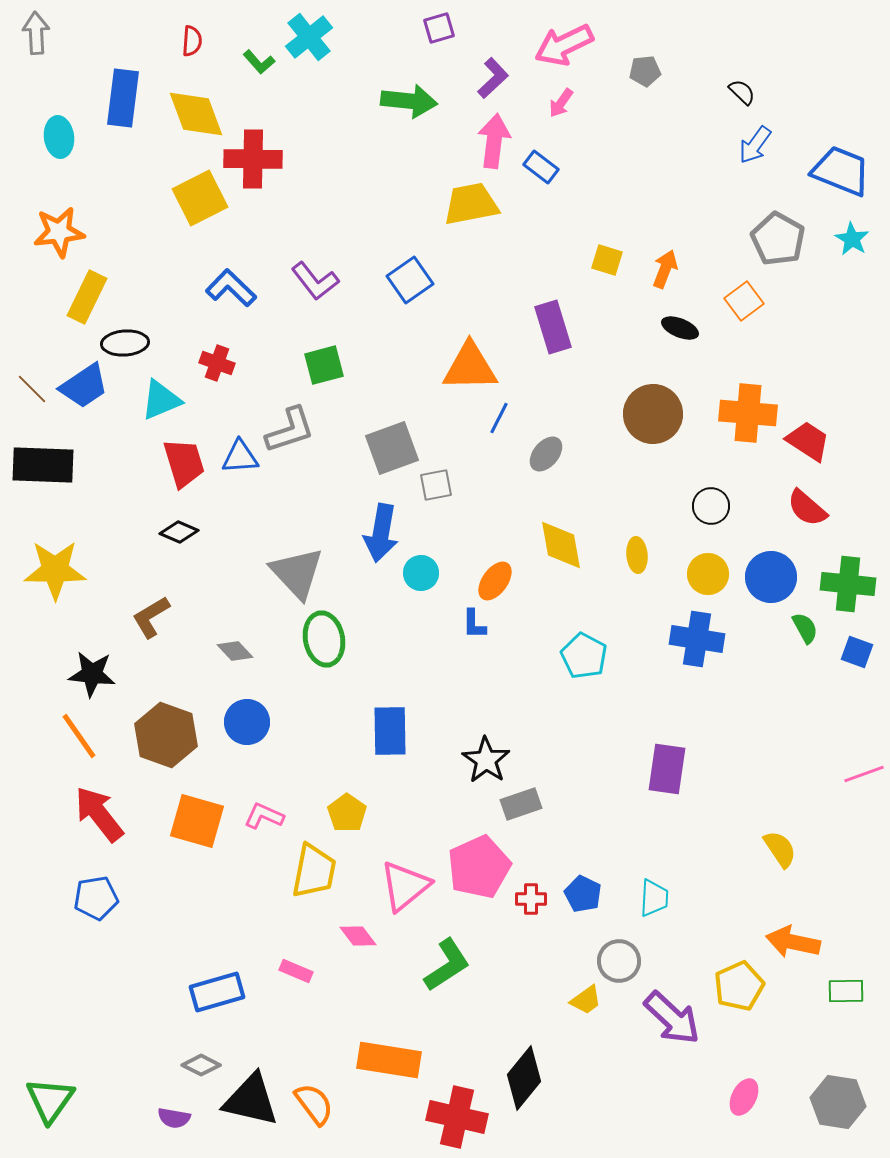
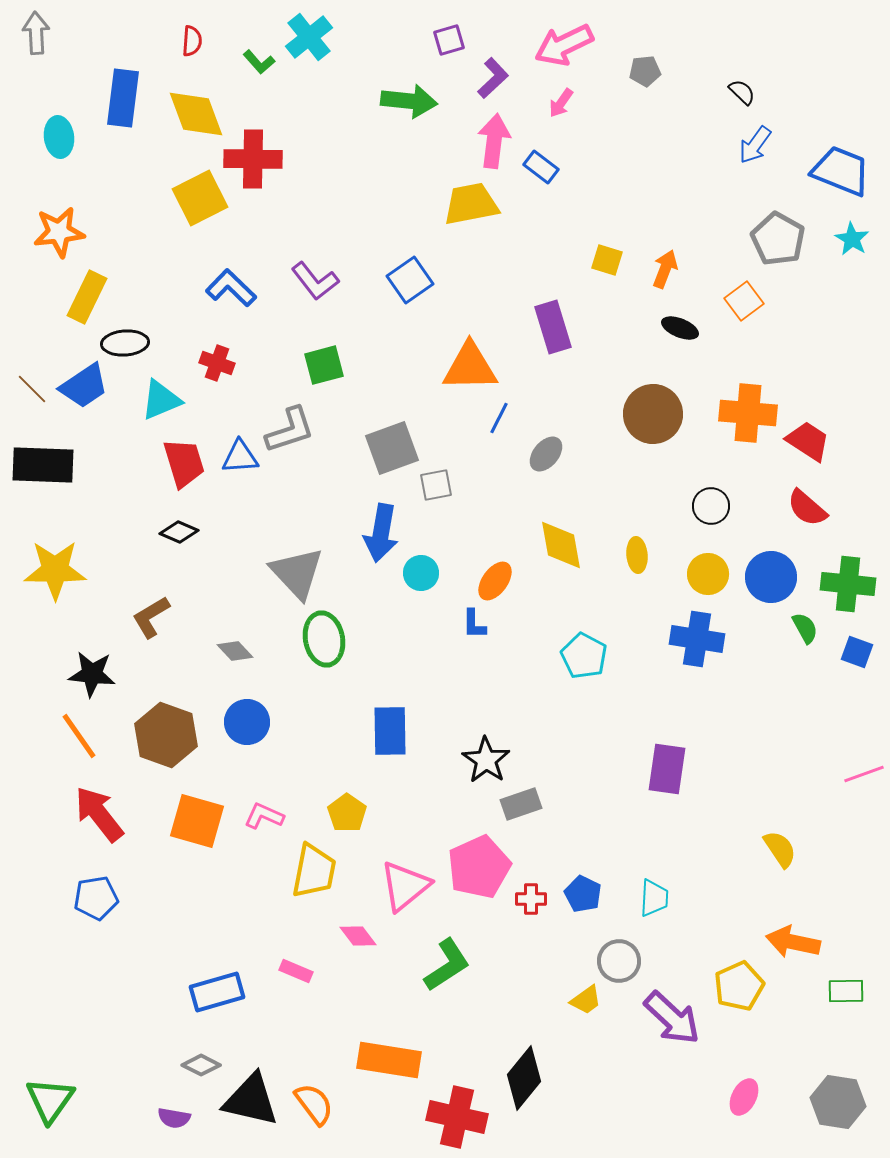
purple square at (439, 28): moved 10 px right, 12 px down
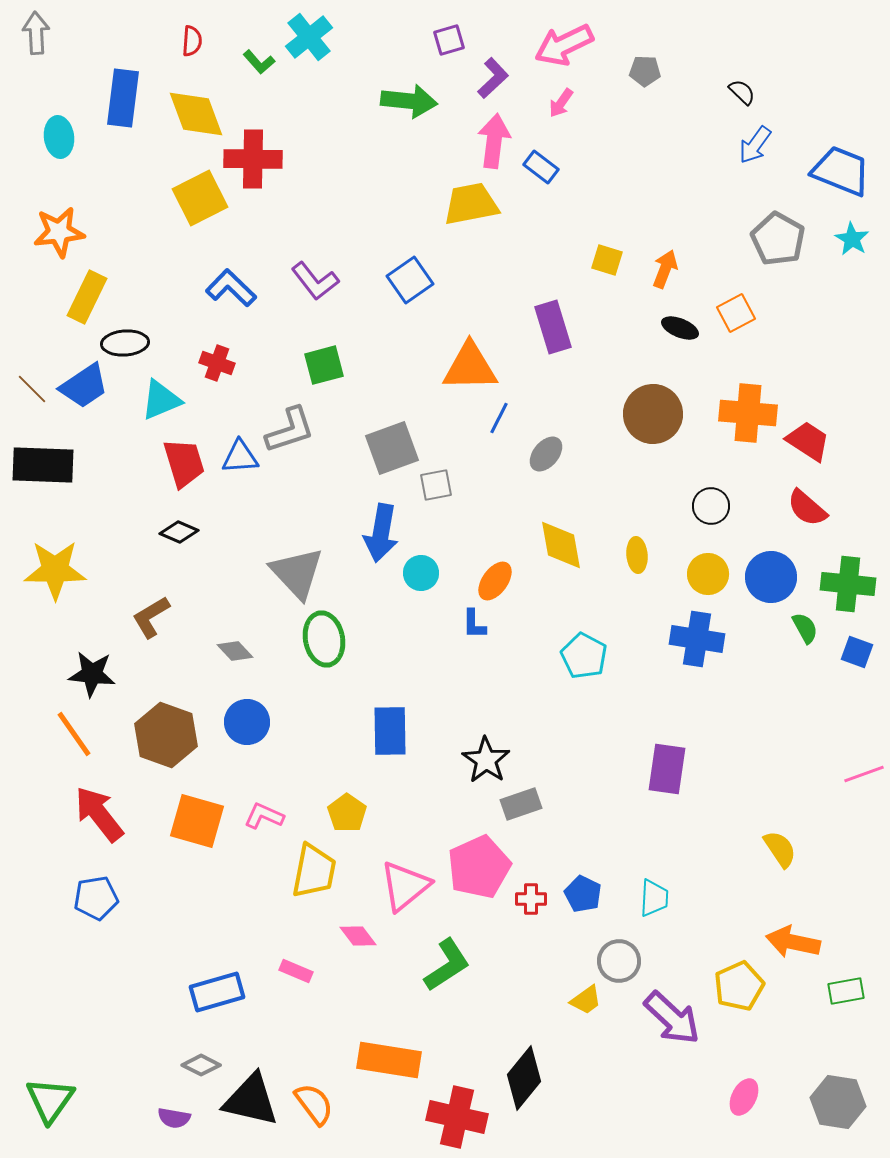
gray pentagon at (645, 71): rotated 8 degrees clockwise
orange square at (744, 301): moved 8 px left, 12 px down; rotated 9 degrees clockwise
orange line at (79, 736): moved 5 px left, 2 px up
green rectangle at (846, 991): rotated 9 degrees counterclockwise
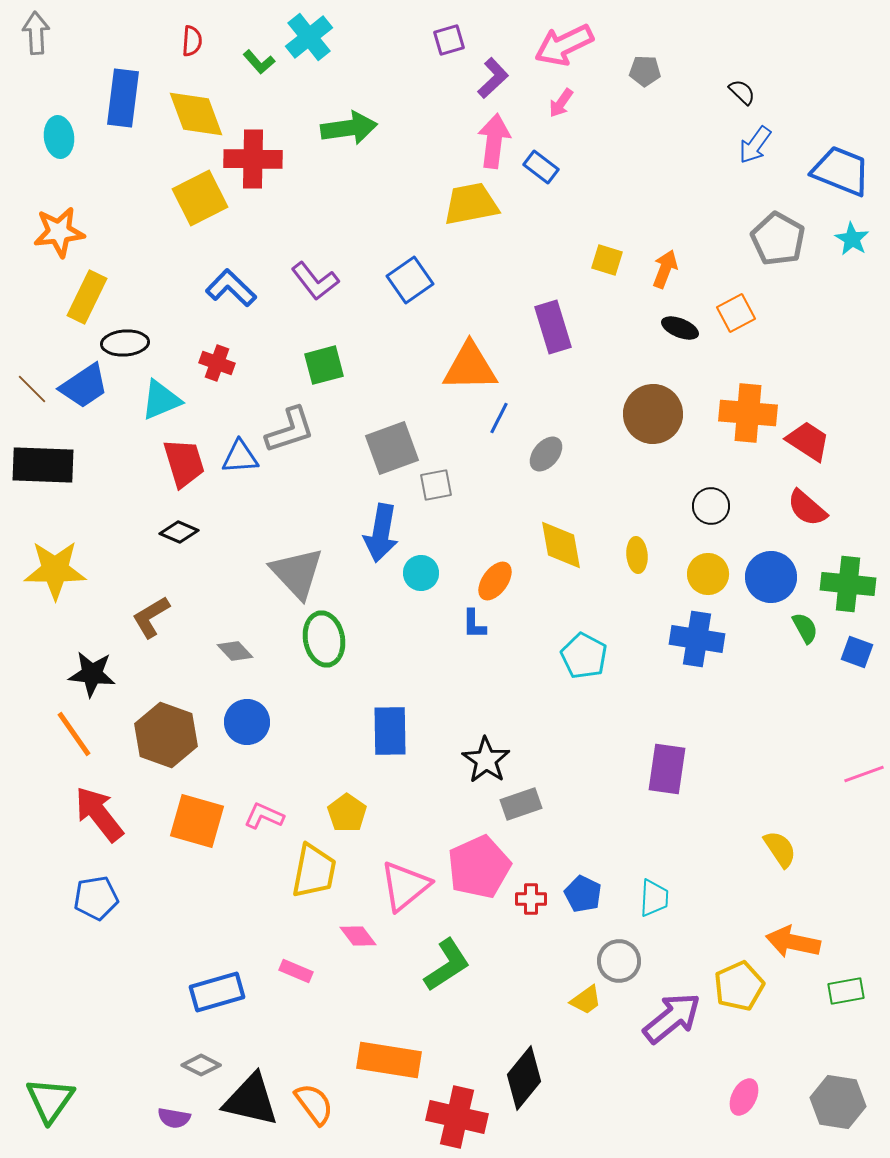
green arrow at (409, 101): moved 60 px left, 27 px down; rotated 14 degrees counterclockwise
purple arrow at (672, 1018): rotated 82 degrees counterclockwise
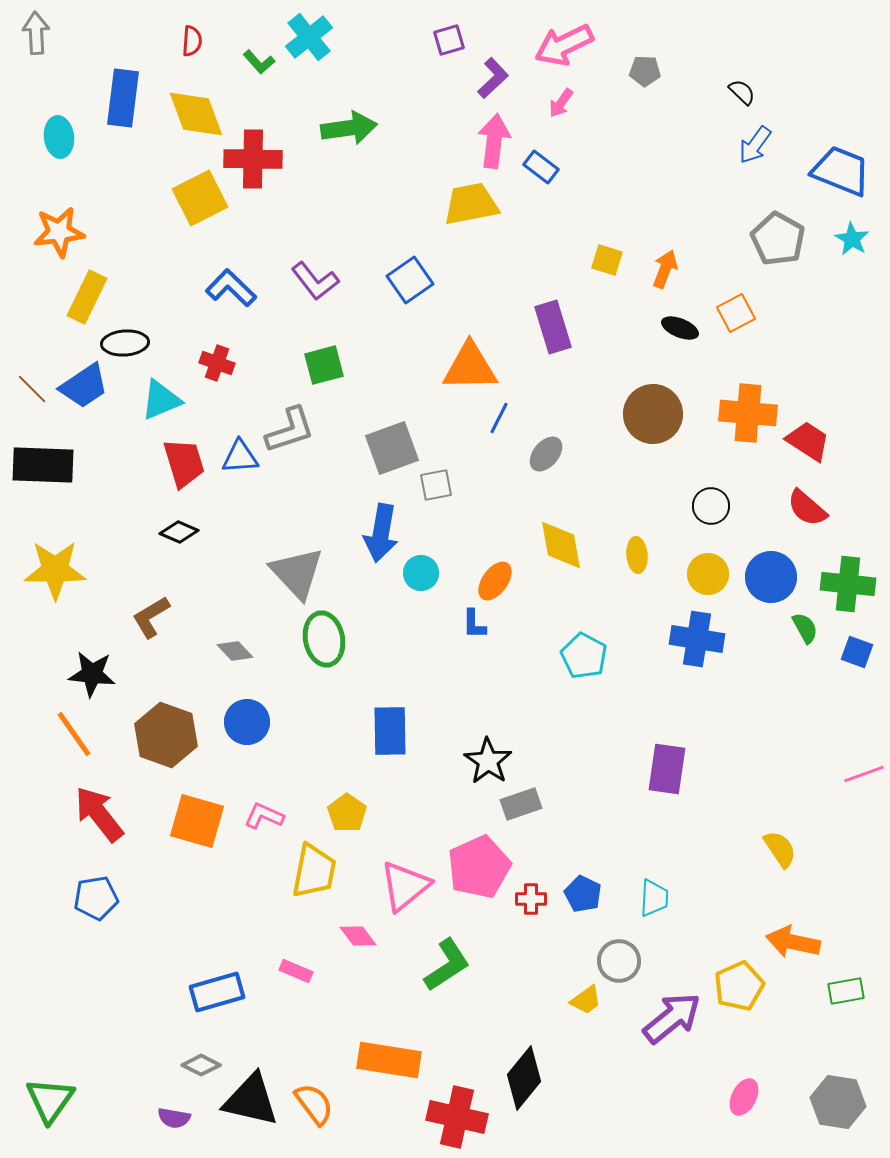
black star at (486, 760): moved 2 px right, 1 px down
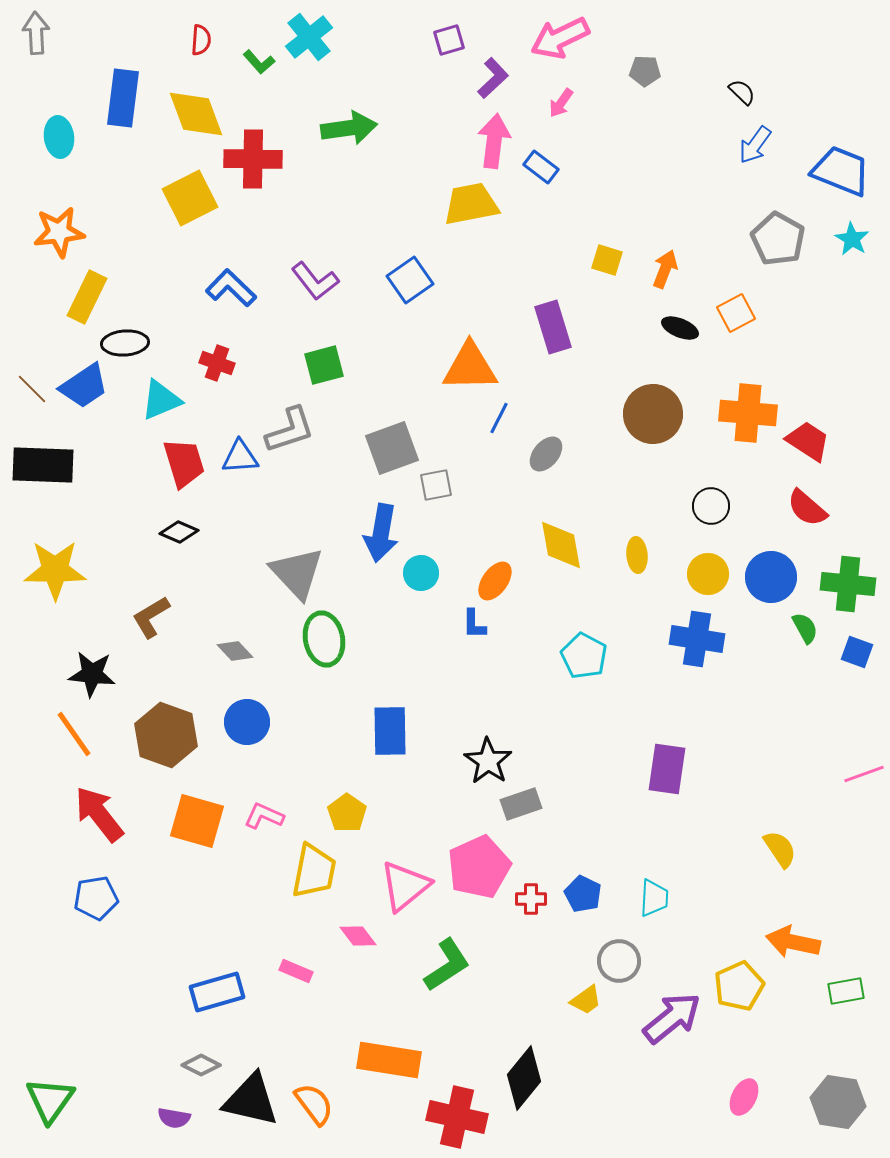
red semicircle at (192, 41): moved 9 px right, 1 px up
pink arrow at (564, 45): moved 4 px left, 7 px up
yellow square at (200, 198): moved 10 px left
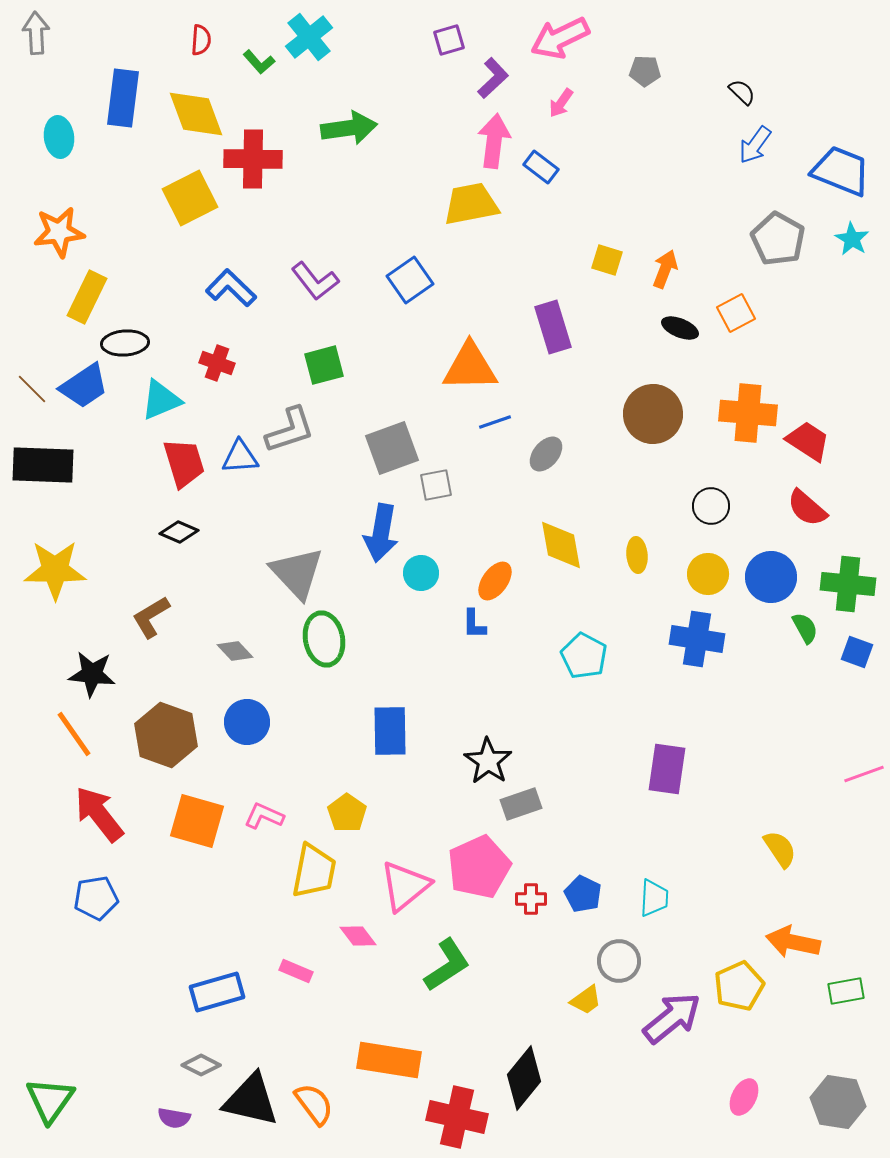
blue line at (499, 418): moved 4 px left, 4 px down; rotated 44 degrees clockwise
